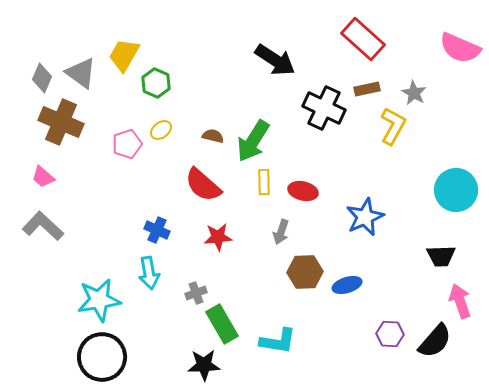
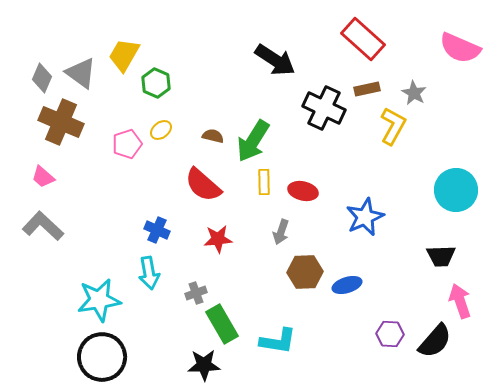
red star: moved 2 px down
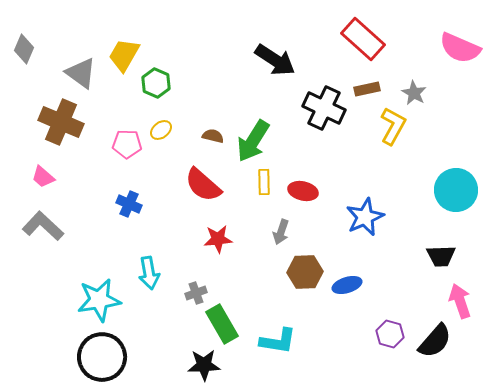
gray diamond: moved 18 px left, 29 px up
pink pentagon: rotated 20 degrees clockwise
blue cross: moved 28 px left, 26 px up
purple hexagon: rotated 12 degrees clockwise
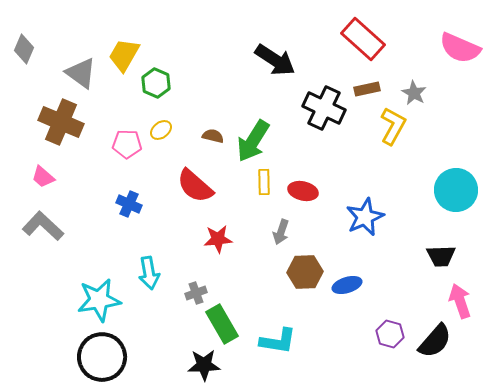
red semicircle: moved 8 px left, 1 px down
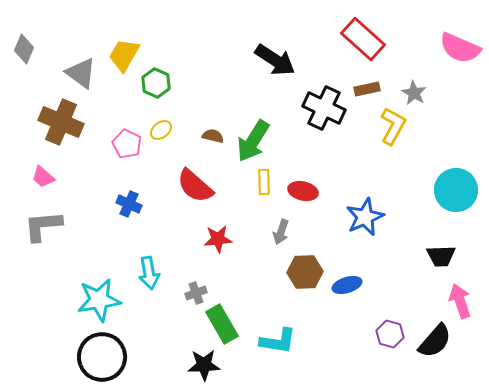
pink pentagon: rotated 24 degrees clockwise
gray L-shape: rotated 48 degrees counterclockwise
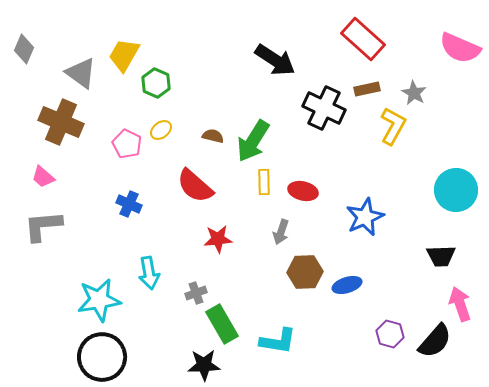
pink arrow: moved 3 px down
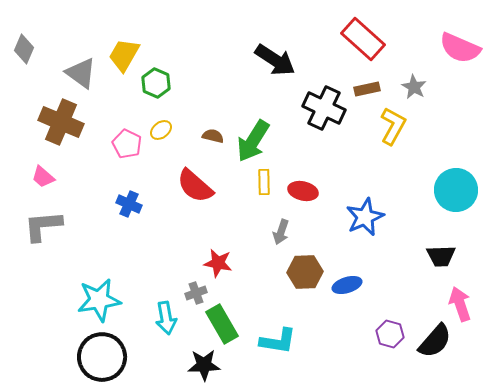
gray star: moved 6 px up
red star: moved 24 px down; rotated 16 degrees clockwise
cyan arrow: moved 17 px right, 45 px down
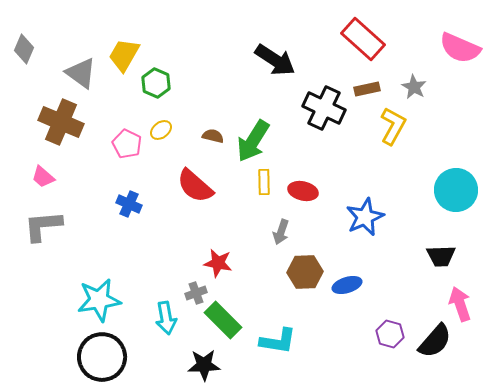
green rectangle: moved 1 px right, 4 px up; rotated 15 degrees counterclockwise
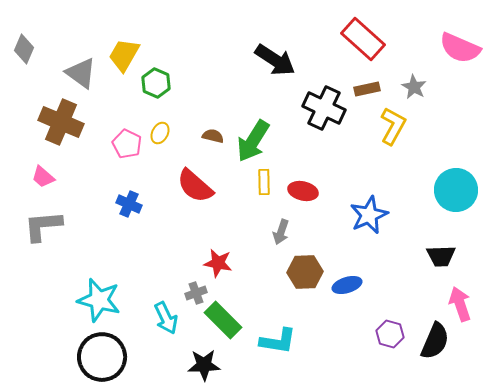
yellow ellipse: moved 1 px left, 3 px down; rotated 25 degrees counterclockwise
blue star: moved 4 px right, 2 px up
cyan star: rotated 24 degrees clockwise
cyan arrow: rotated 16 degrees counterclockwise
black semicircle: rotated 18 degrees counterclockwise
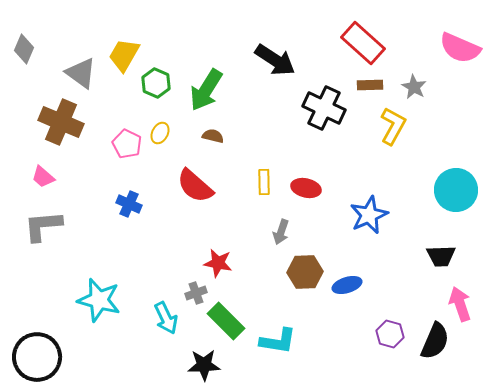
red rectangle: moved 4 px down
brown rectangle: moved 3 px right, 4 px up; rotated 10 degrees clockwise
green arrow: moved 47 px left, 51 px up
red ellipse: moved 3 px right, 3 px up
green rectangle: moved 3 px right, 1 px down
black circle: moved 65 px left
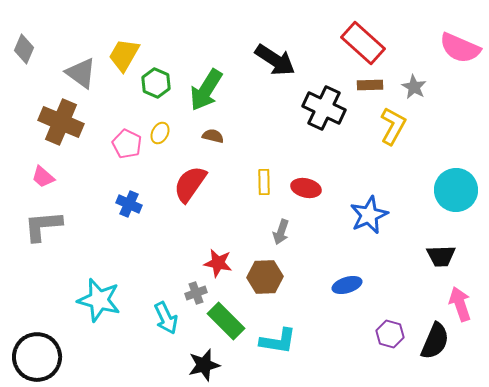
red semicircle: moved 5 px left, 2 px up; rotated 84 degrees clockwise
brown hexagon: moved 40 px left, 5 px down
black star: rotated 12 degrees counterclockwise
